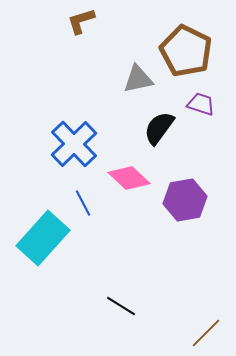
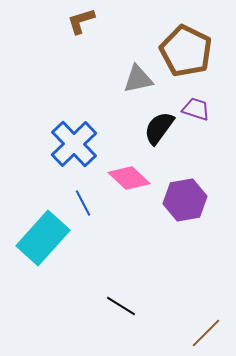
purple trapezoid: moved 5 px left, 5 px down
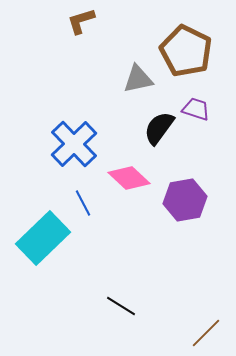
cyan rectangle: rotated 4 degrees clockwise
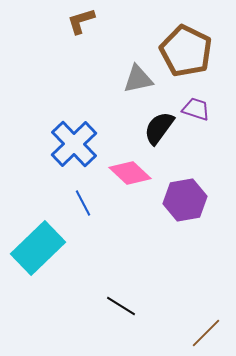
pink diamond: moved 1 px right, 5 px up
cyan rectangle: moved 5 px left, 10 px down
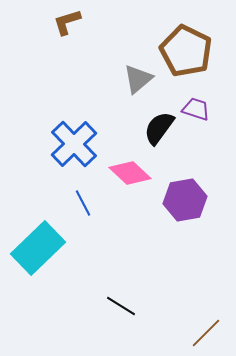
brown L-shape: moved 14 px left, 1 px down
gray triangle: rotated 28 degrees counterclockwise
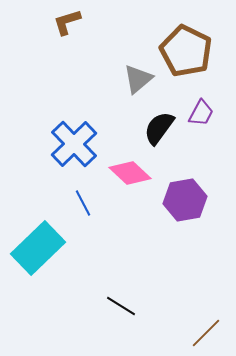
purple trapezoid: moved 5 px right, 4 px down; rotated 100 degrees clockwise
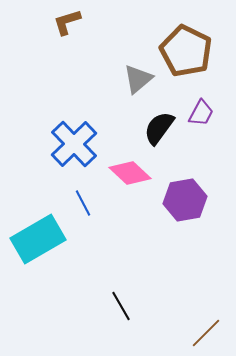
cyan rectangle: moved 9 px up; rotated 14 degrees clockwise
black line: rotated 28 degrees clockwise
